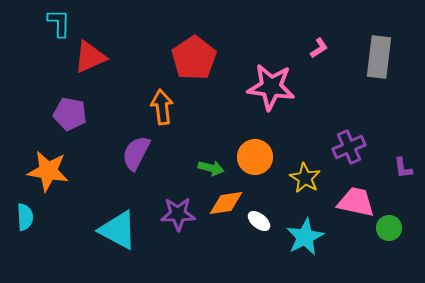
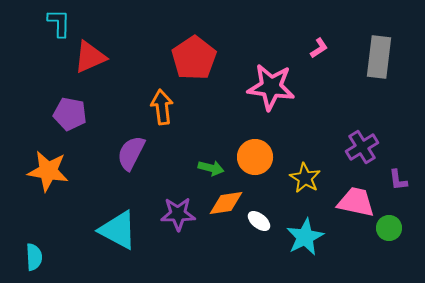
purple cross: moved 13 px right; rotated 8 degrees counterclockwise
purple semicircle: moved 5 px left
purple L-shape: moved 5 px left, 12 px down
cyan semicircle: moved 9 px right, 40 px down
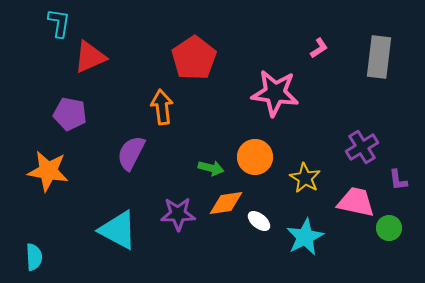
cyan L-shape: rotated 8 degrees clockwise
pink star: moved 4 px right, 6 px down
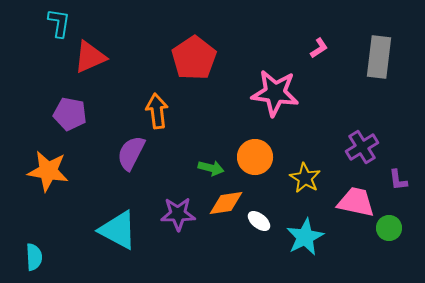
orange arrow: moved 5 px left, 4 px down
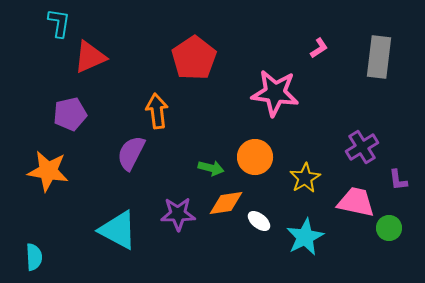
purple pentagon: rotated 24 degrees counterclockwise
yellow star: rotated 12 degrees clockwise
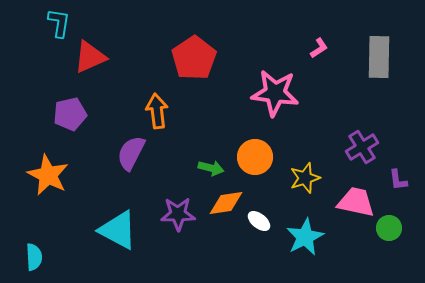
gray rectangle: rotated 6 degrees counterclockwise
orange star: moved 4 px down; rotated 18 degrees clockwise
yellow star: rotated 12 degrees clockwise
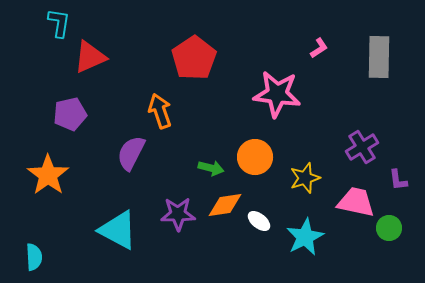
pink star: moved 2 px right, 1 px down
orange arrow: moved 3 px right; rotated 12 degrees counterclockwise
orange star: rotated 9 degrees clockwise
orange diamond: moved 1 px left, 2 px down
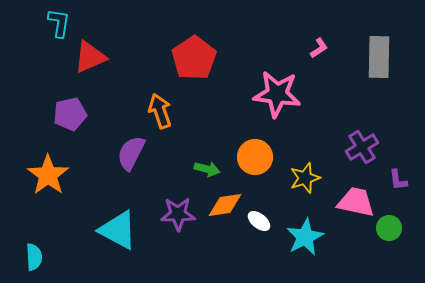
green arrow: moved 4 px left, 1 px down
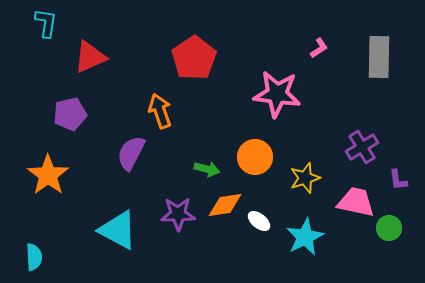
cyan L-shape: moved 13 px left
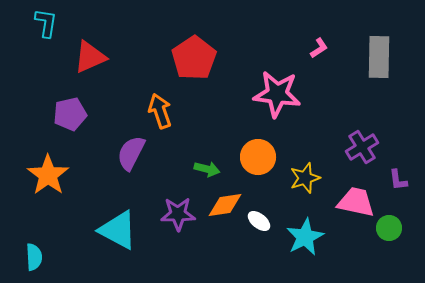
orange circle: moved 3 px right
